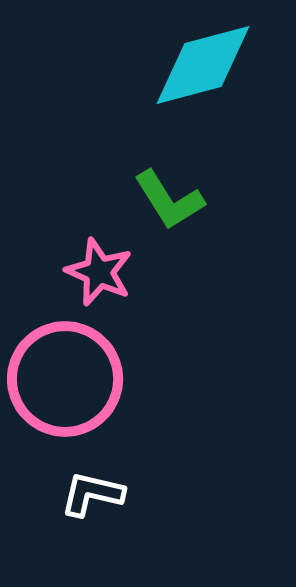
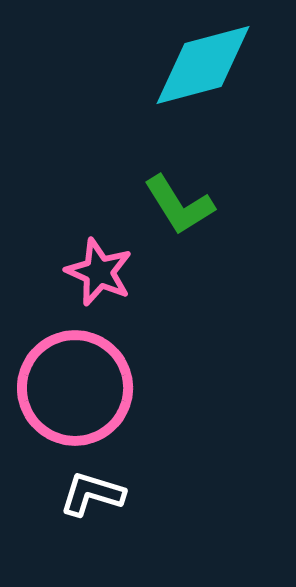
green L-shape: moved 10 px right, 5 px down
pink circle: moved 10 px right, 9 px down
white L-shape: rotated 4 degrees clockwise
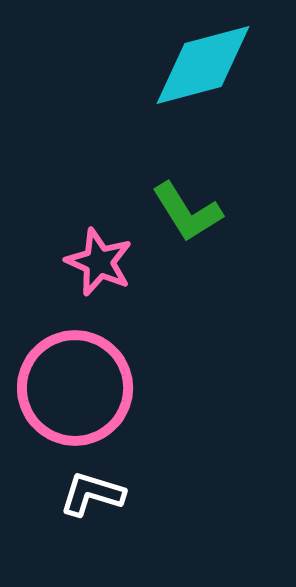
green L-shape: moved 8 px right, 7 px down
pink star: moved 10 px up
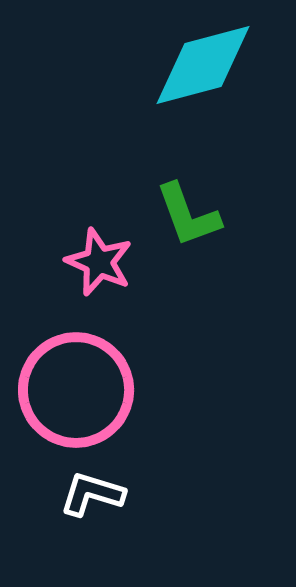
green L-shape: moved 1 px right, 3 px down; rotated 12 degrees clockwise
pink circle: moved 1 px right, 2 px down
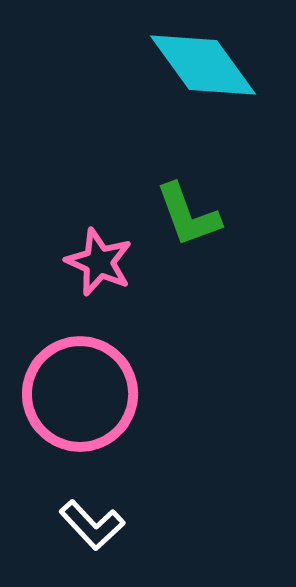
cyan diamond: rotated 69 degrees clockwise
pink circle: moved 4 px right, 4 px down
white L-shape: moved 31 px down; rotated 150 degrees counterclockwise
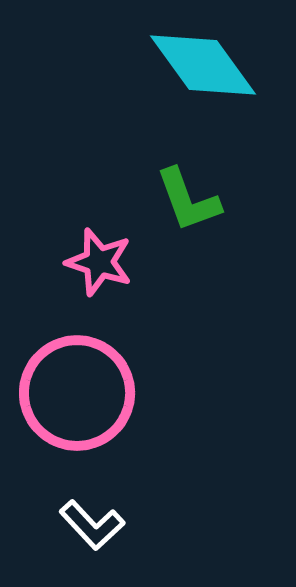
green L-shape: moved 15 px up
pink star: rotated 6 degrees counterclockwise
pink circle: moved 3 px left, 1 px up
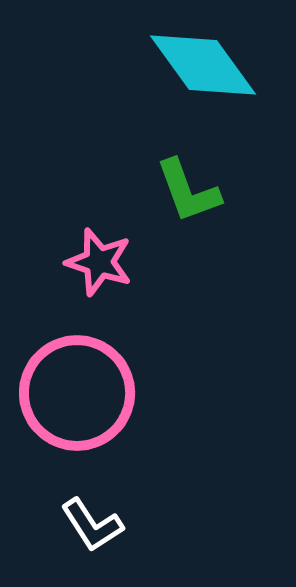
green L-shape: moved 9 px up
white L-shape: rotated 10 degrees clockwise
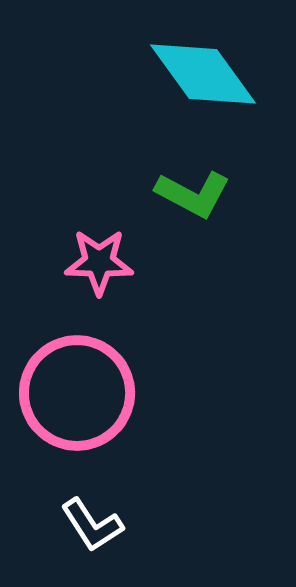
cyan diamond: moved 9 px down
green L-shape: moved 5 px right, 3 px down; rotated 42 degrees counterclockwise
pink star: rotated 16 degrees counterclockwise
